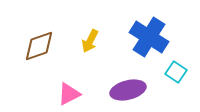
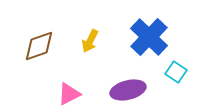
blue cross: rotated 12 degrees clockwise
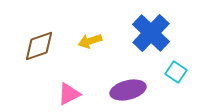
blue cross: moved 2 px right, 4 px up
yellow arrow: rotated 45 degrees clockwise
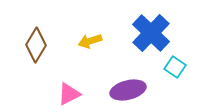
brown diamond: moved 3 px left, 1 px up; rotated 40 degrees counterclockwise
cyan square: moved 1 px left, 5 px up
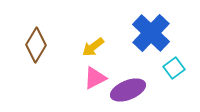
yellow arrow: moved 3 px right, 6 px down; rotated 20 degrees counterclockwise
cyan square: moved 1 px left, 1 px down; rotated 20 degrees clockwise
purple ellipse: rotated 8 degrees counterclockwise
pink triangle: moved 26 px right, 16 px up
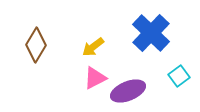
cyan square: moved 5 px right, 8 px down
purple ellipse: moved 1 px down
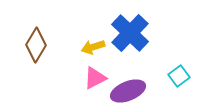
blue cross: moved 21 px left
yellow arrow: rotated 20 degrees clockwise
